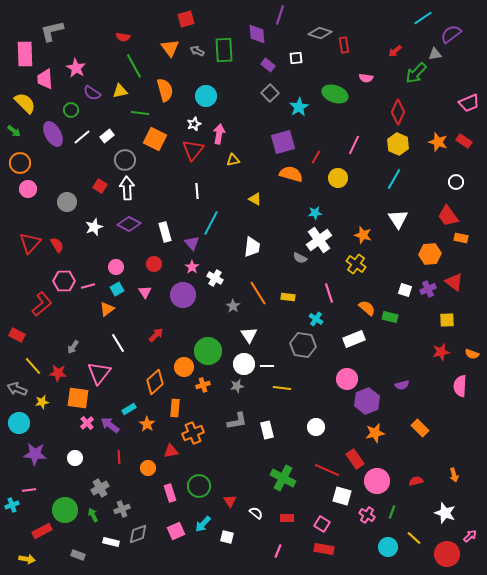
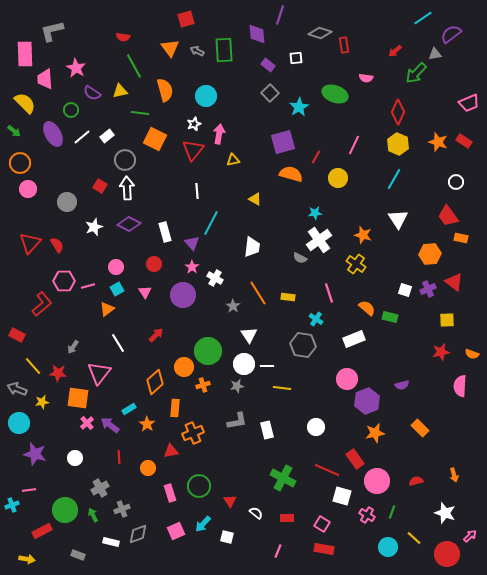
purple star at (35, 454): rotated 10 degrees clockwise
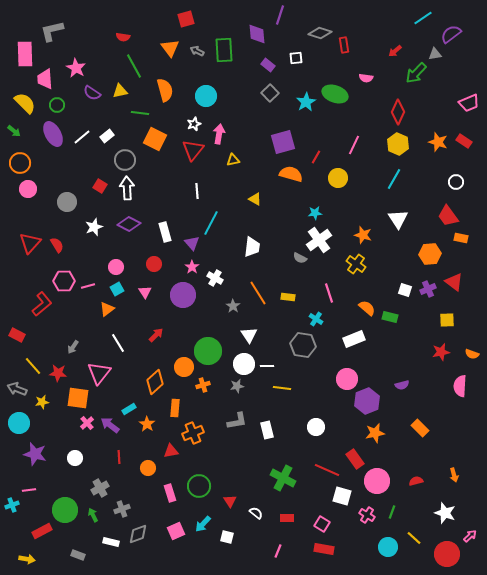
cyan star at (299, 107): moved 7 px right, 5 px up
green circle at (71, 110): moved 14 px left, 5 px up
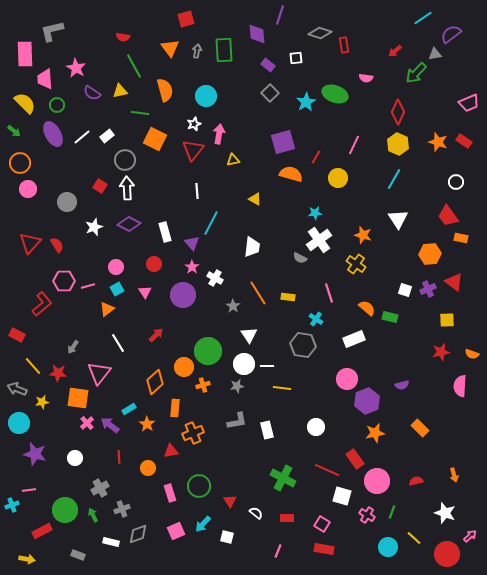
gray arrow at (197, 51): rotated 72 degrees clockwise
